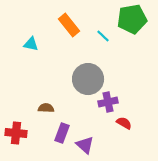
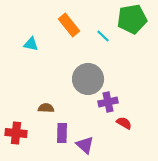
purple rectangle: rotated 18 degrees counterclockwise
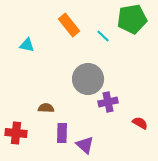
cyan triangle: moved 4 px left, 1 px down
red semicircle: moved 16 px right
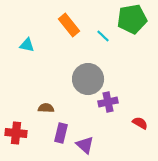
purple rectangle: moved 1 px left; rotated 12 degrees clockwise
